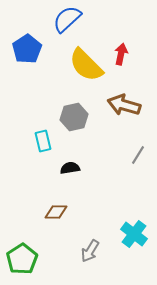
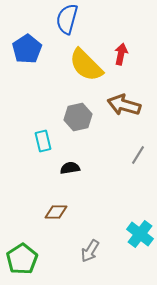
blue semicircle: rotated 32 degrees counterclockwise
gray hexagon: moved 4 px right
cyan cross: moved 6 px right
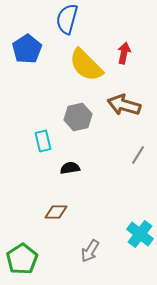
red arrow: moved 3 px right, 1 px up
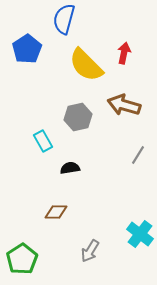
blue semicircle: moved 3 px left
cyan rectangle: rotated 15 degrees counterclockwise
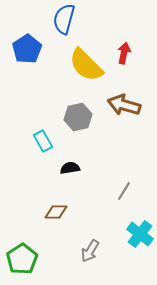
gray line: moved 14 px left, 36 px down
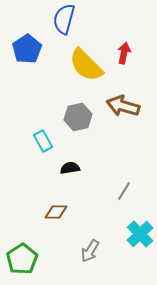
brown arrow: moved 1 px left, 1 px down
cyan cross: rotated 8 degrees clockwise
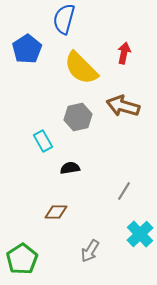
yellow semicircle: moved 5 px left, 3 px down
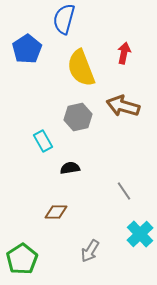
yellow semicircle: rotated 24 degrees clockwise
gray line: rotated 66 degrees counterclockwise
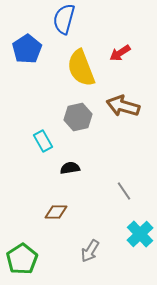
red arrow: moved 4 px left; rotated 135 degrees counterclockwise
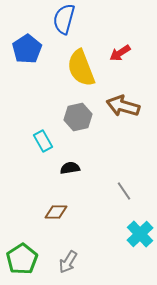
gray arrow: moved 22 px left, 11 px down
